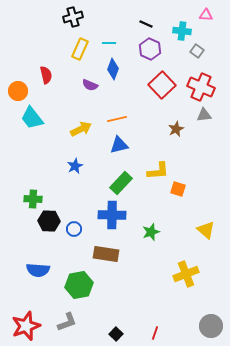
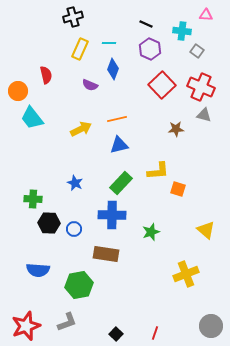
gray triangle: rotated 21 degrees clockwise
brown star: rotated 21 degrees clockwise
blue star: moved 17 px down; rotated 21 degrees counterclockwise
black hexagon: moved 2 px down
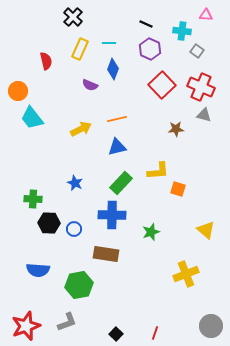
black cross: rotated 30 degrees counterclockwise
red semicircle: moved 14 px up
blue triangle: moved 2 px left, 2 px down
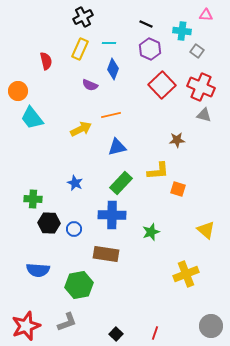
black cross: moved 10 px right; rotated 18 degrees clockwise
orange line: moved 6 px left, 4 px up
brown star: moved 1 px right, 11 px down
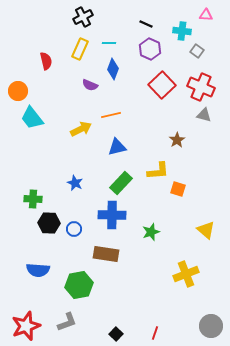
brown star: rotated 28 degrees counterclockwise
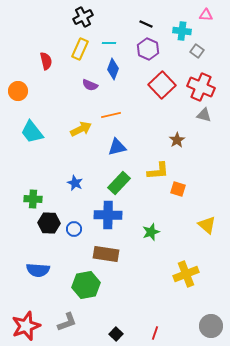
purple hexagon: moved 2 px left
cyan trapezoid: moved 14 px down
green rectangle: moved 2 px left
blue cross: moved 4 px left
yellow triangle: moved 1 px right, 5 px up
green hexagon: moved 7 px right
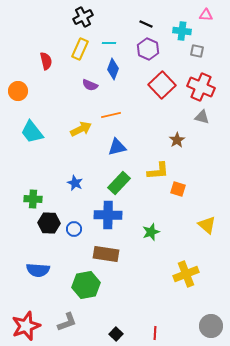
gray square: rotated 24 degrees counterclockwise
gray triangle: moved 2 px left, 2 px down
red line: rotated 16 degrees counterclockwise
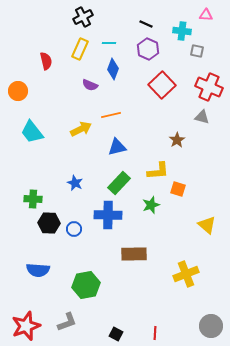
red cross: moved 8 px right
green star: moved 27 px up
brown rectangle: moved 28 px right; rotated 10 degrees counterclockwise
black square: rotated 16 degrees counterclockwise
